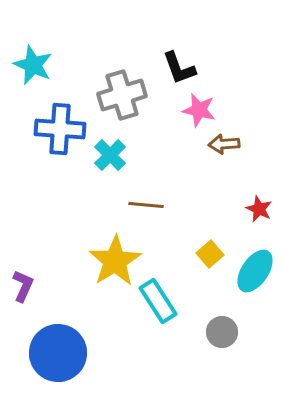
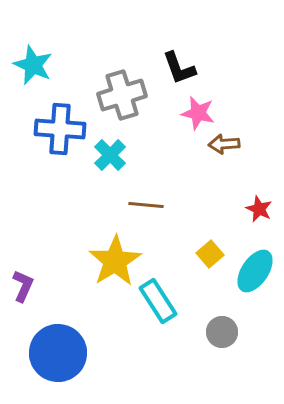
pink star: moved 1 px left, 3 px down
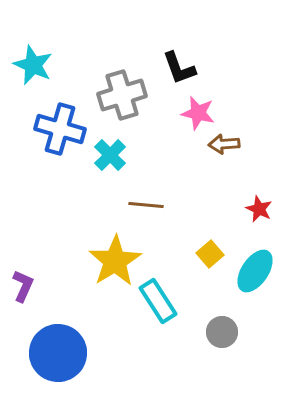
blue cross: rotated 12 degrees clockwise
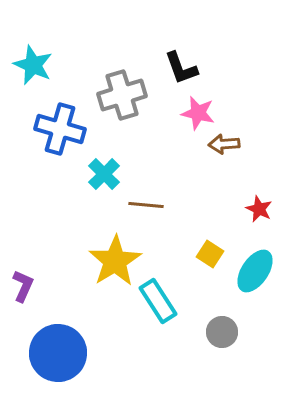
black L-shape: moved 2 px right
cyan cross: moved 6 px left, 19 px down
yellow square: rotated 16 degrees counterclockwise
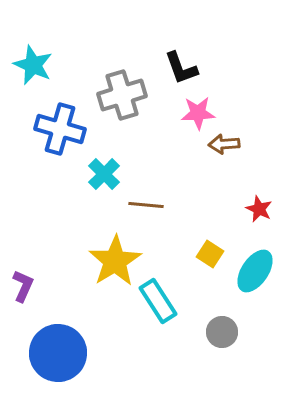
pink star: rotated 16 degrees counterclockwise
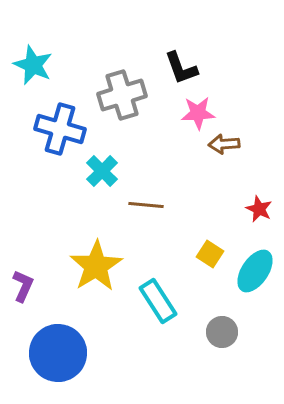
cyan cross: moved 2 px left, 3 px up
yellow star: moved 19 px left, 5 px down
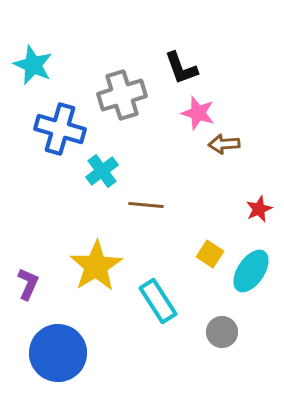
pink star: rotated 20 degrees clockwise
cyan cross: rotated 8 degrees clockwise
red star: rotated 24 degrees clockwise
cyan ellipse: moved 4 px left
purple L-shape: moved 5 px right, 2 px up
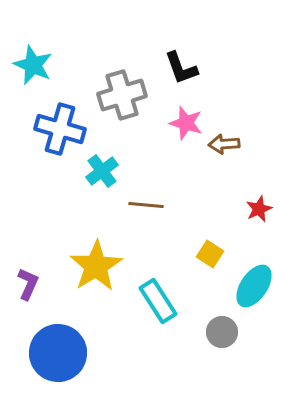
pink star: moved 12 px left, 10 px down
cyan ellipse: moved 3 px right, 15 px down
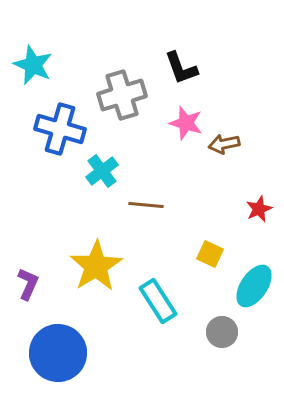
brown arrow: rotated 8 degrees counterclockwise
yellow square: rotated 8 degrees counterclockwise
